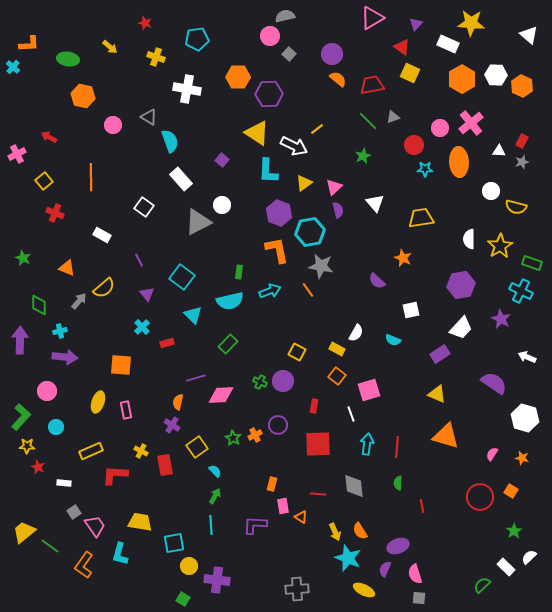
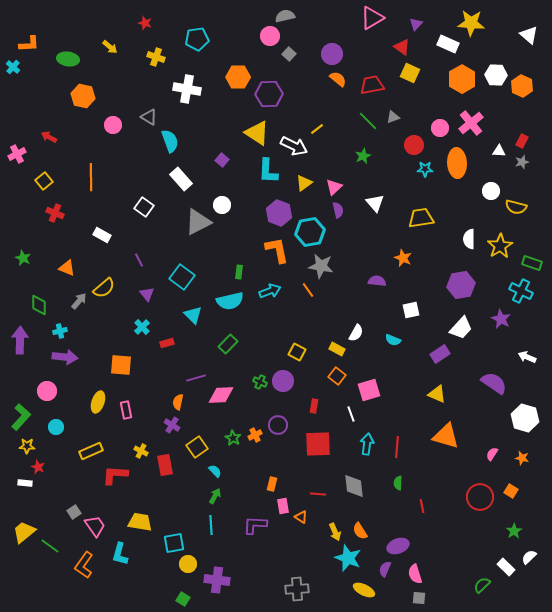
orange ellipse at (459, 162): moved 2 px left, 1 px down
purple semicircle at (377, 281): rotated 144 degrees clockwise
white rectangle at (64, 483): moved 39 px left
yellow circle at (189, 566): moved 1 px left, 2 px up
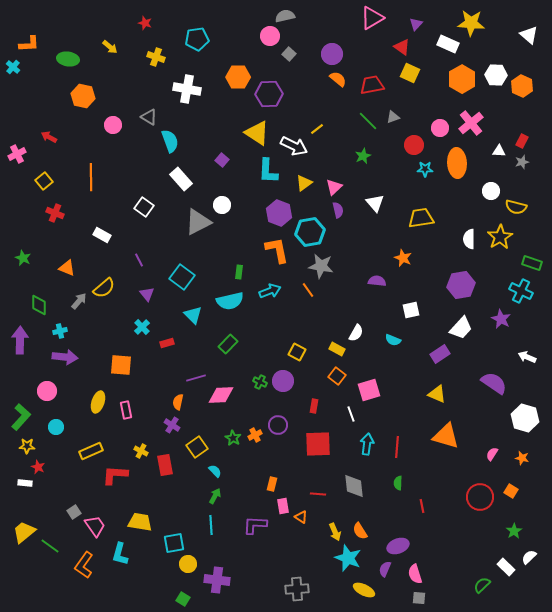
yellow star at (500, 246): moved 9 px up
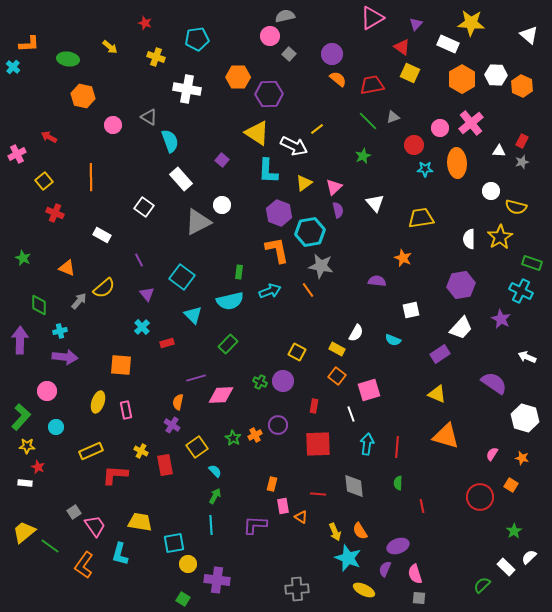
orange square at (511, 491): moved 6 px up
